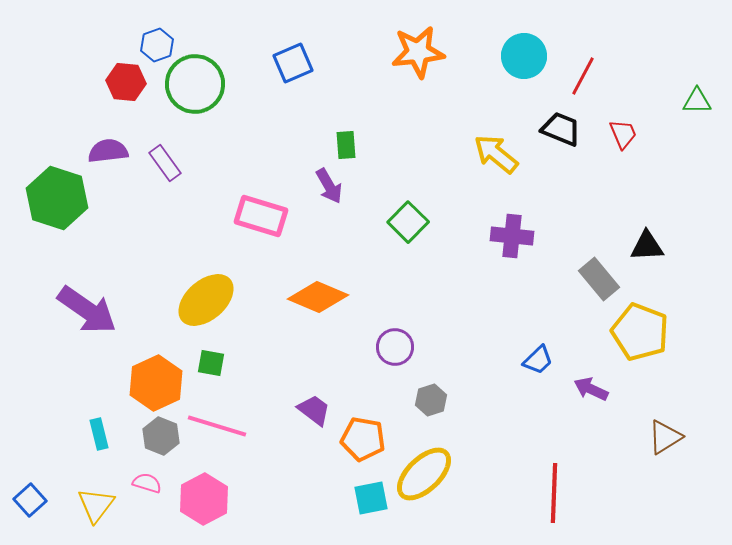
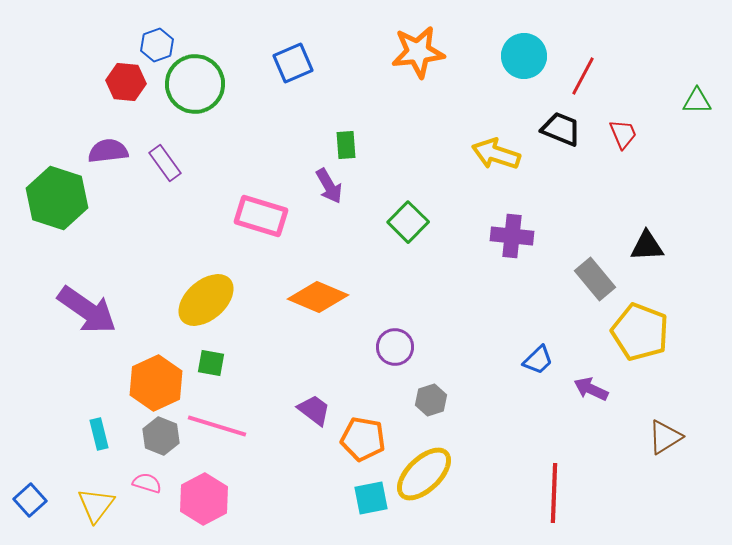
yellow arrow at (496, 154): rotated 21 degrees counterclockwise
gray rectangle at (599, 279): moved 4 px left
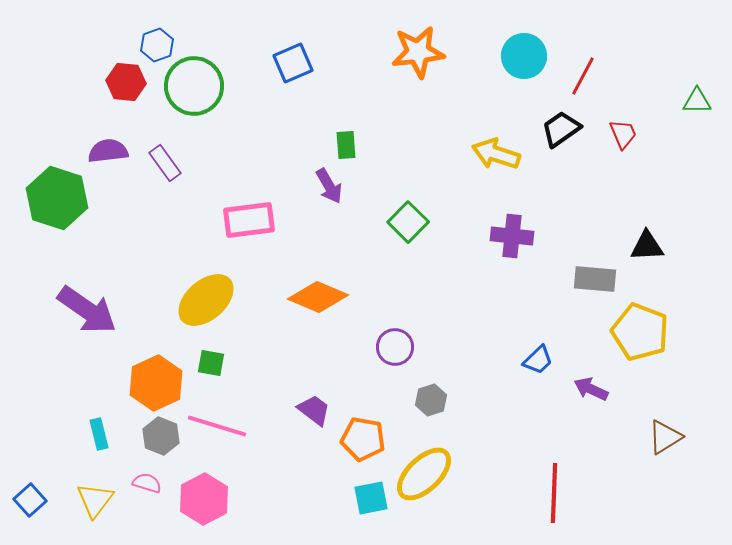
green circle at (195, 84): moved 1 px left, 2 px down
black trapezoid at (561, 129): rotated 57 degrees counterclockwise
pink rectangle at (261, 216): moved 12 px left, 4 px down; rotated 24 degrees counterclockwise
gray rectangle at (595, 279): rotated 45 degrees counterclockwise
yellow triangle at (96, 505): moved 1 px left, 5 px up
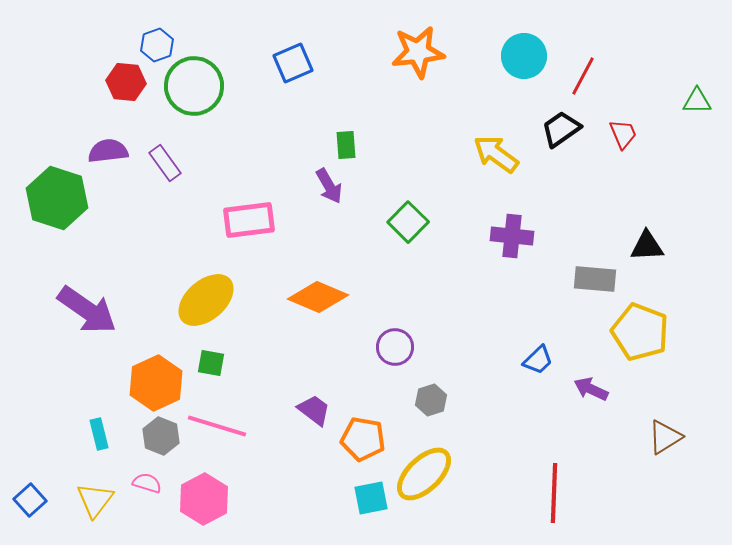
yellow arrow at (496, 154): rotated 18 degrees clockwise
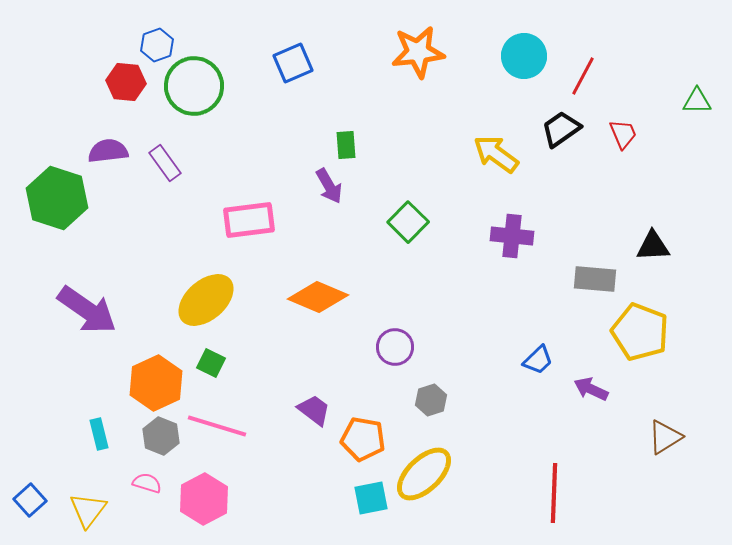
black triangle at (647, 246): moved 6 px right
green square at (211, 363): rotated 16 degrees clockwise
yellow triangle at (95, 500): moved 7 px left, 10 px down
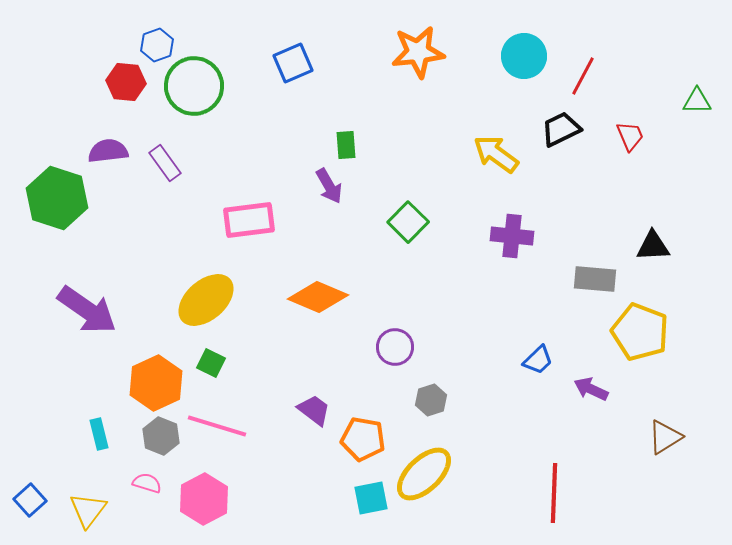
black trapezoid at (561, 129): rotated 9 degrees clockwise
red trapezoid at (623, 134): moved 7 px right, 2 px down
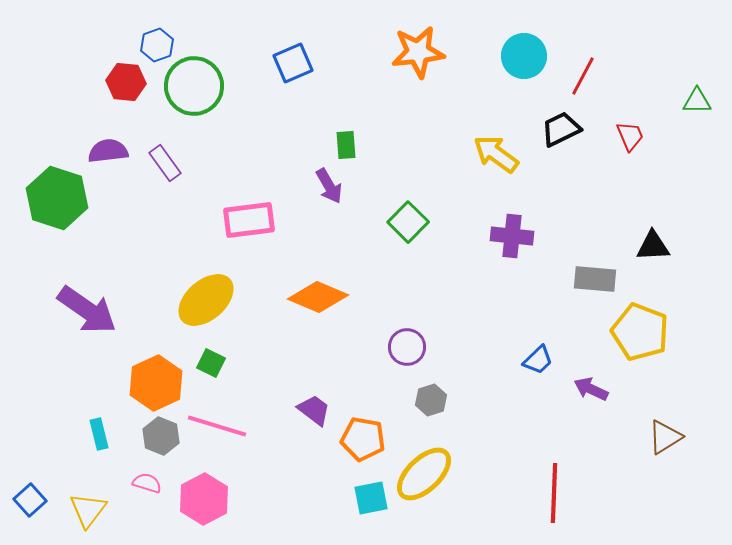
purple circle at (395, 347): moved 12 px right
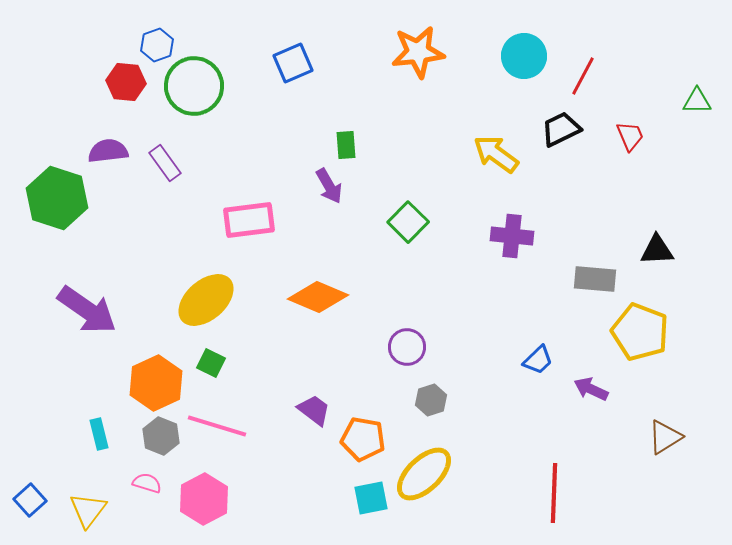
black triangle at (653, 246): moved 4 px right, 4 px down
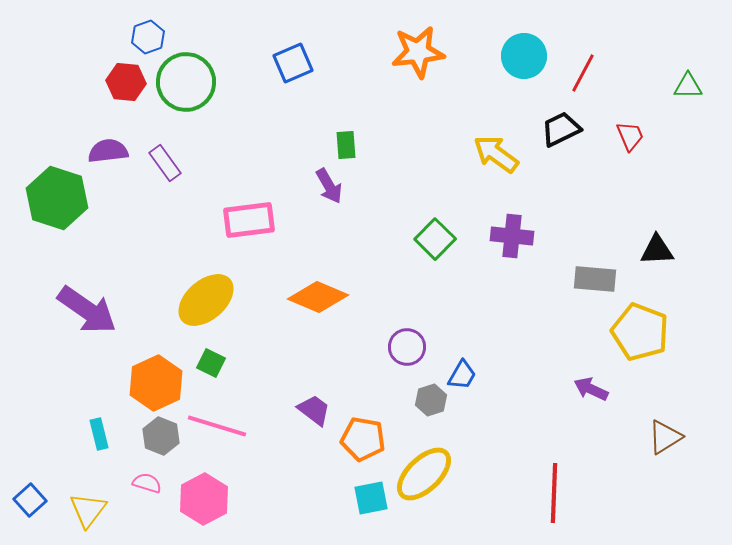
blue hexagon at (157, 45): moved 9 px left, 8 px up
red line at (583, 76): moved 3 px up
green circle at (194, 86): moved 8 px left, 4 px up
green triangle at (697, 101): moved 9 px left, 15 px up
green square at (408, 222): moved 27 px right, 17 px down
blue trapezoid at (538, 360): moved 76 px left, 15 px down; rotated 16 degrees counterclockwise
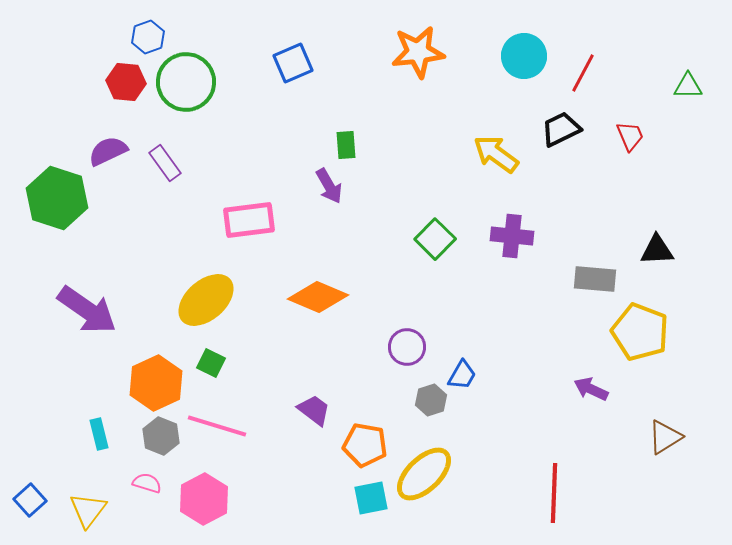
purple semicircle at (108, 151): rotated 18 degrees counterclockwise
orange pentagon at (363, 439): moved 2 px right, 6 px down
